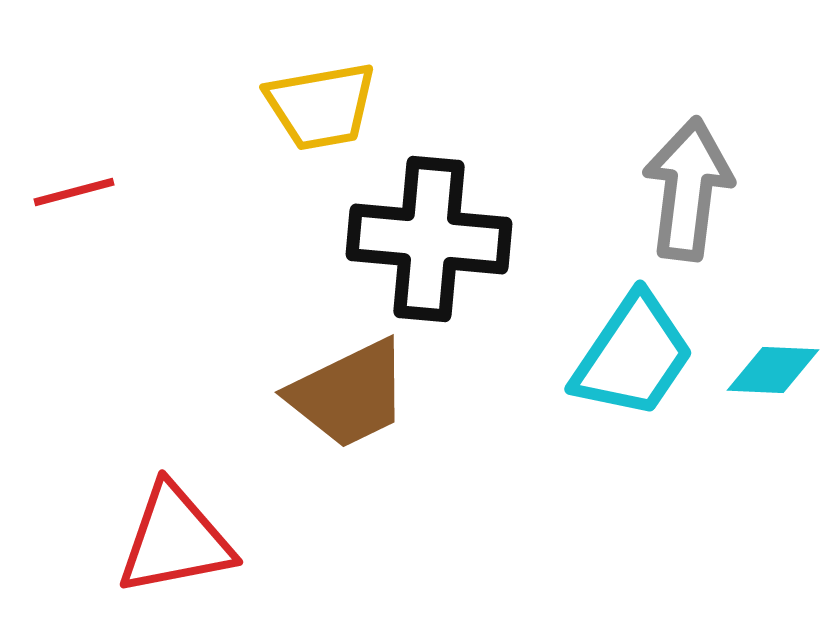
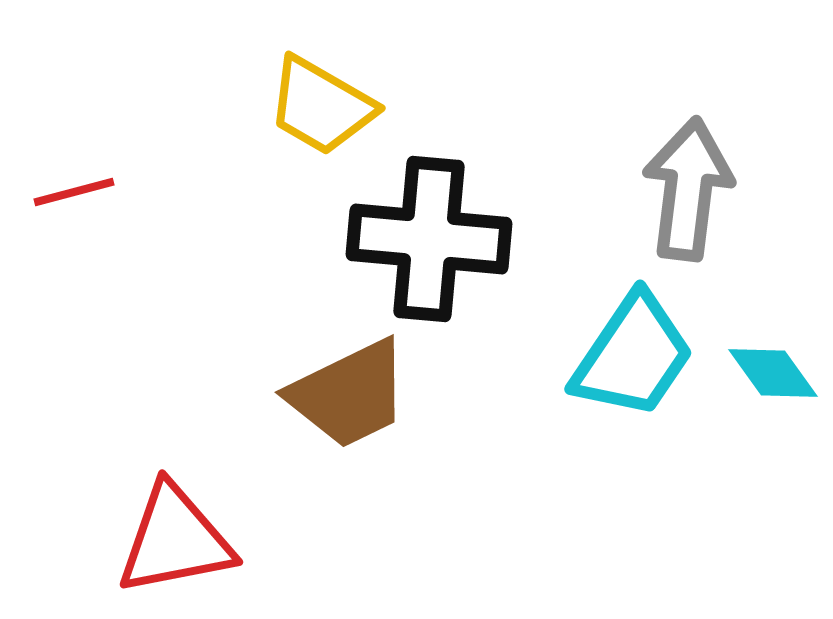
yellow trapezoid: rotated 40 degrees clockwise
cyan diamond: moved 3 px down; rotated 52 degrees clockwise
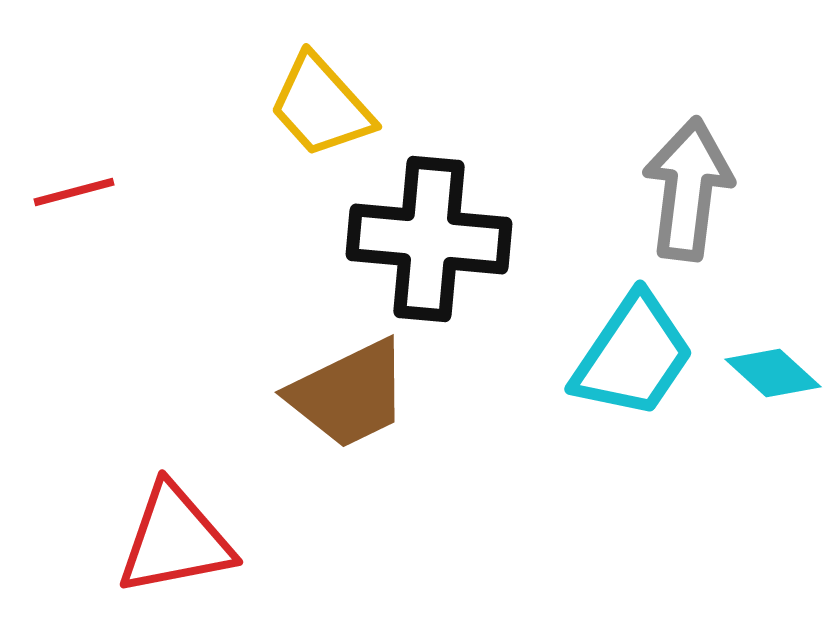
yellow trapezoid: rotated 18 degrees clockwise
cyan diamond: rotated 12 degrees counterclockwise
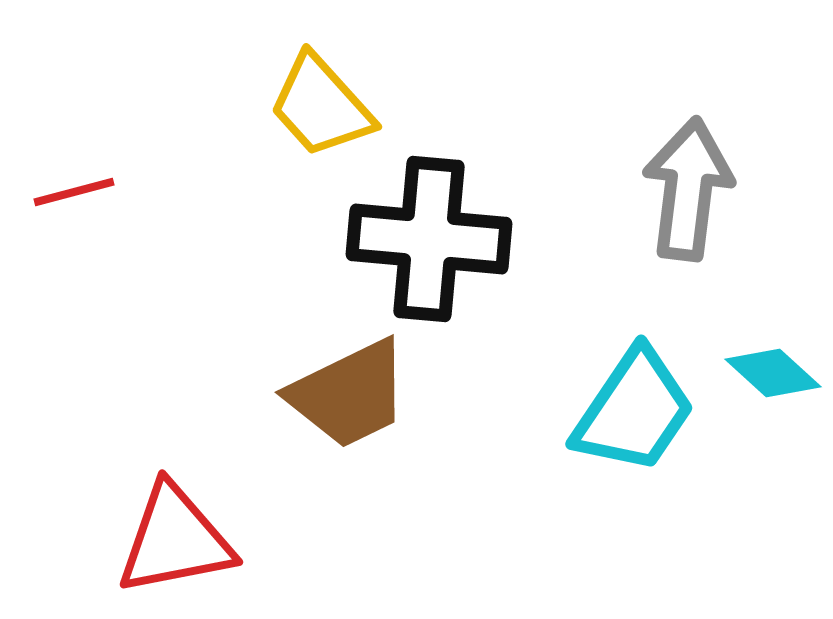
cyan trapezoid: moved 1 px right, 55 px down
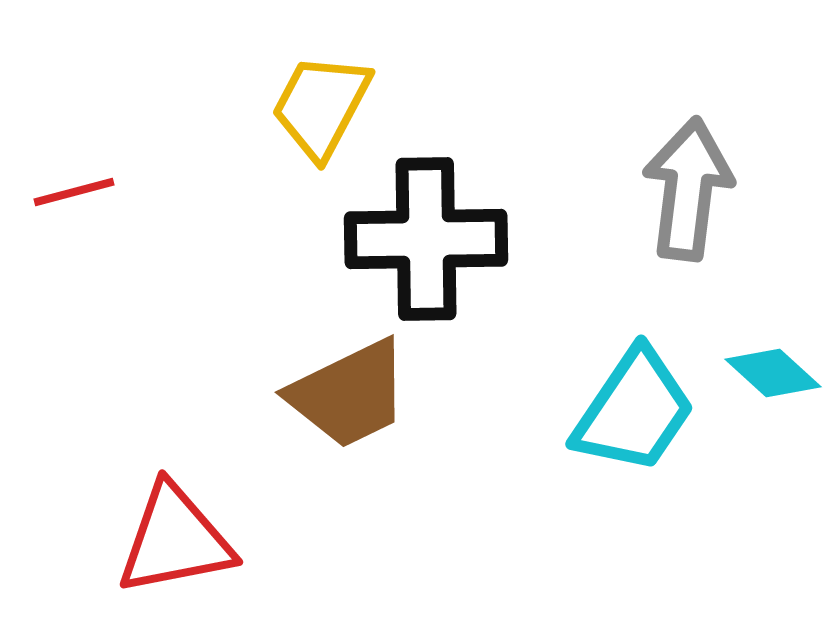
yellow trapezoid: rotated 70 degrees clockwise
black cross: moved 3 px left; rotated 6 degrees counterclockwise
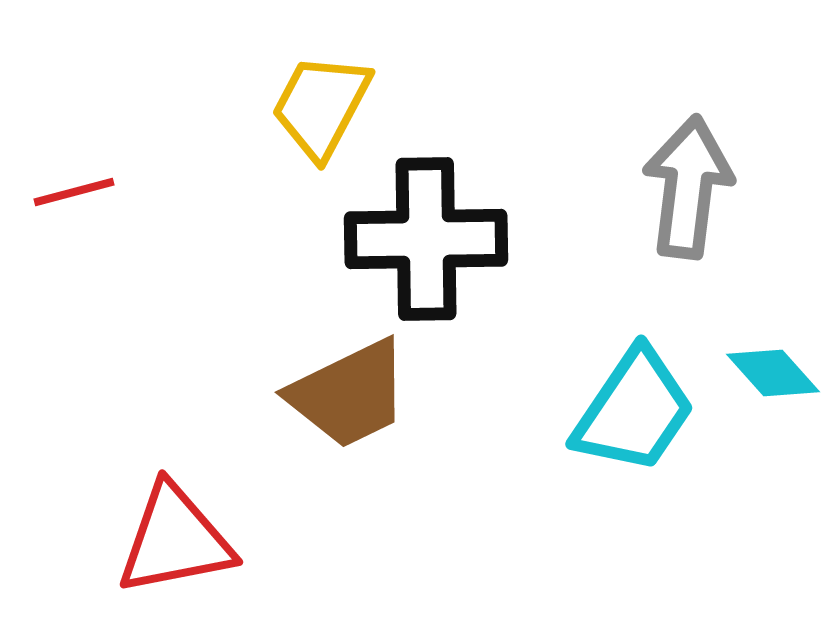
gray arrow: moved 2 px up
cyan diamond: rotated 6 degrees clockwise
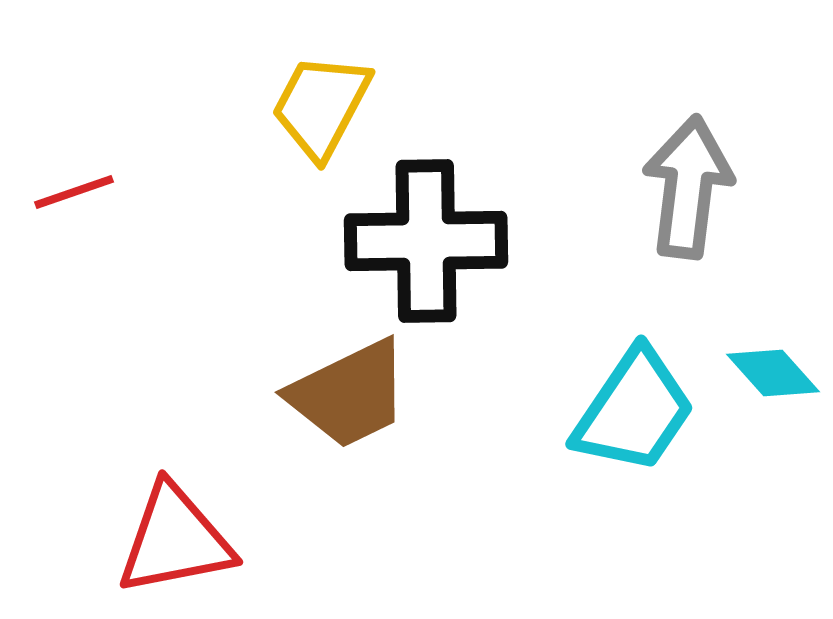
red line: rotated 4 degrees counterclockwise
black cross: moved 2 px down
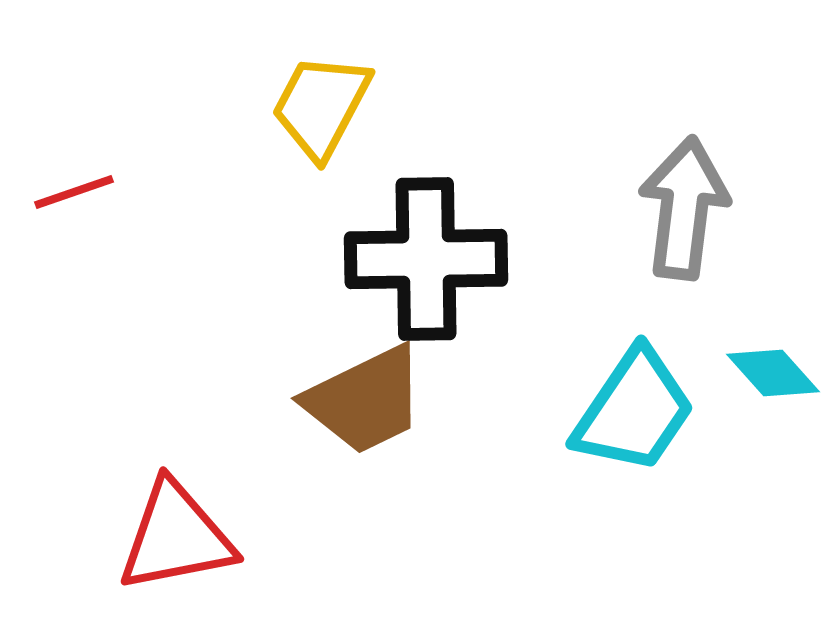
gray arrow: moved 4 px left, 21 px down
black cross: moved 18 px down
brown trapezoid: moved 16 px right, 6 px down
red triangle: moved 1 px right, 3 px up
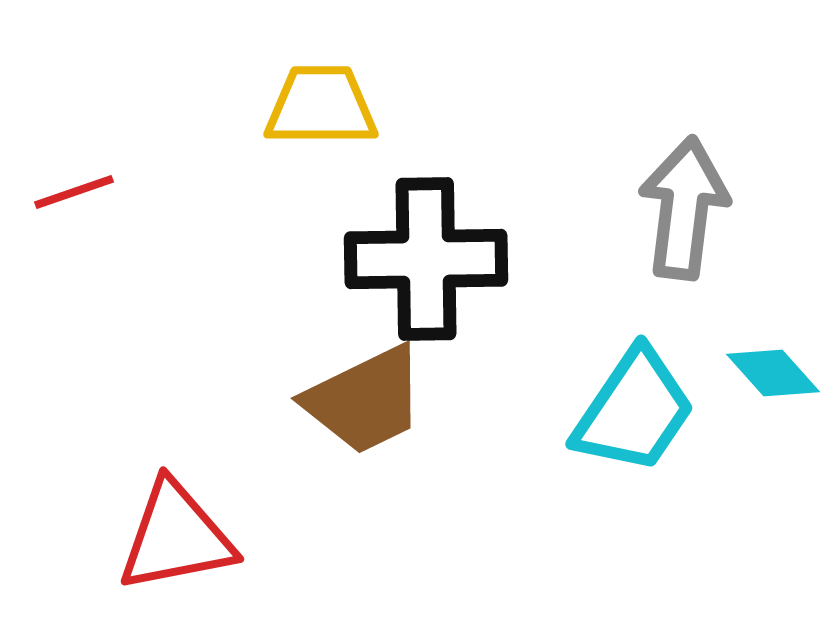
yellow trapezoid: rotated 62 degrees clockwise
